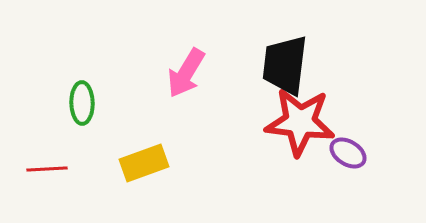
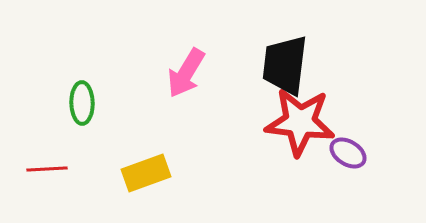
yellow rectangle: moved 2 px right, 10 px down
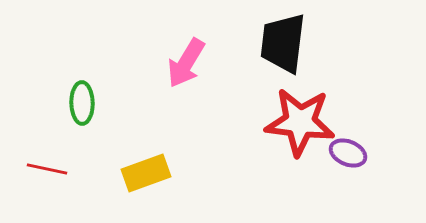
black trapezoid: moved 2 px left, 22 px up
pink arrow: moved 10 px up
purple ellipse: rotated 9 degrees counterclockwise
red line: rotated 15 degrees clockwise
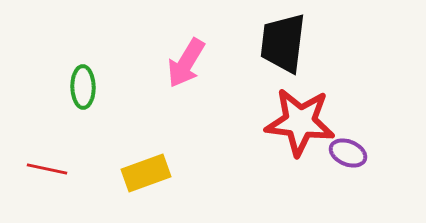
green ellipse: moved 1 px right, 16 px up
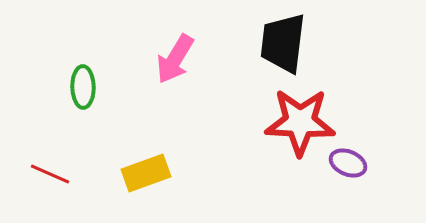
pink arrow: moved 11 px left, 4 px up
red star: rotated 4 degrees counterclockwise
purple ellipse: moved 10 px down
red line: moved 3 px right, 5 px down; rotated 12 degrees clockwise
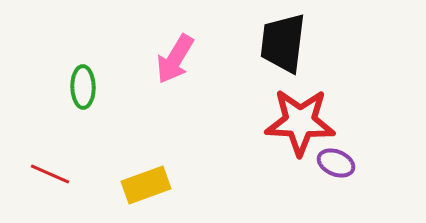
purple ellipse: moved 12 px left
yellow rectangle: moved 12 px down
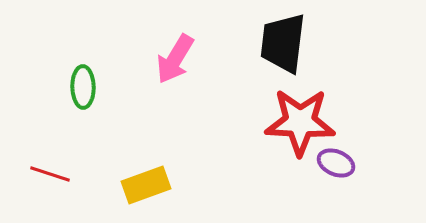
red line: rotated 6 degrees counterclockwise
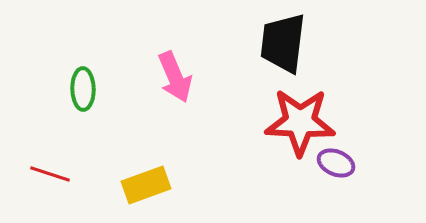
pink arrow: moved 18 px down; rotated 54 degrees counterclockwise
green ellipse: moved 2 px down
